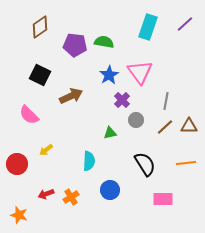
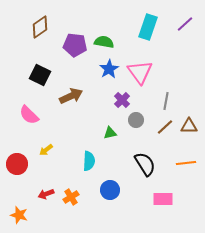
blue star: moved 6 px up
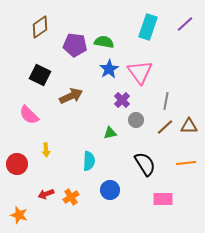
yellow arrow: rotated 56 degrees counterclockwise
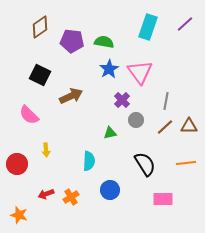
purple pentagon: moved 3 px left, 4 px up
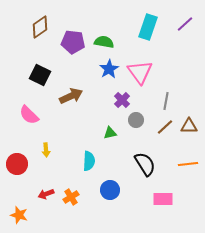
purple pentagon: moved 1 px right, 1 px down
orange line: moved 2 px right, 1 px down
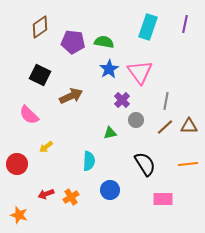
purple line: rotated 36 degrees counterclockwise
yellow arrow: moved 3 px up; rotated 56 degrees clockwise
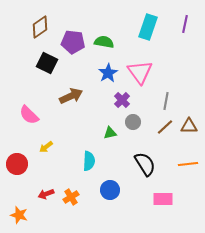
blue star: moved 1 px left, 4 px down
black square: moved 7 px right, 12 px up
gray circle: moved 3 px left, 2 px down
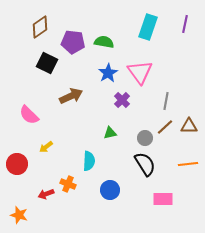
gray circle: moved 12 px right, 16 px down
orange cross: moved 3 px left, 13 px up; rotated 35 degrees counterclockwise
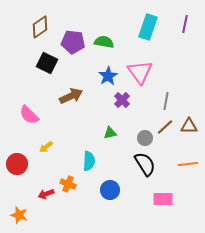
blue star: moved 3 px down
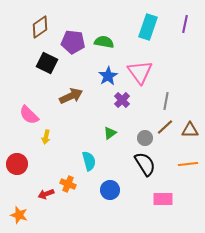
brown triangle: moved 1 px right, 4 px down
green triangle: rotated 24 degrees counterclockwise
yellow arrow: moved 10 px up; rotated 40 degrees counterclockwise
cyan semicircle: rotated 18 degrees counterclockwise
